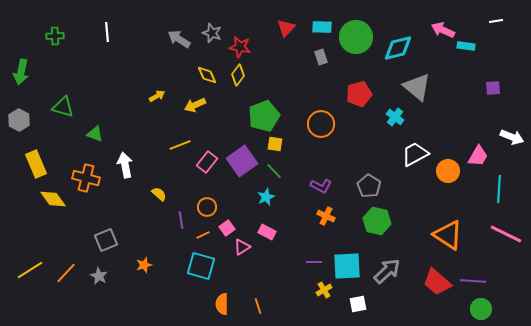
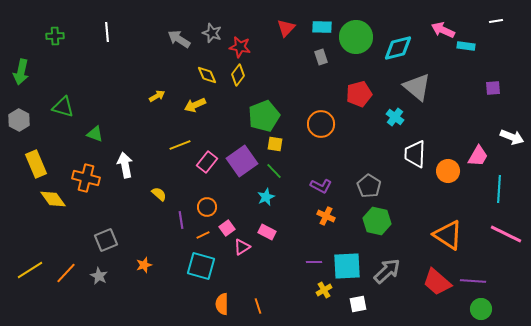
white trapezoid at (415, 154): rotated 60 degrees counterclockwise
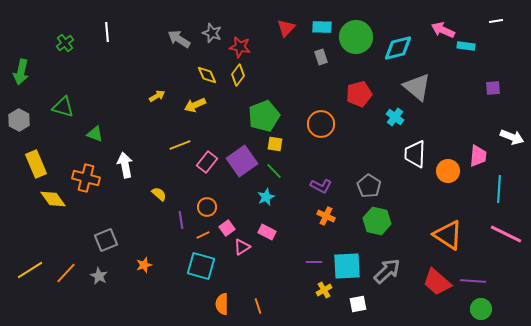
green cross at (55, 36): moved 10 px right, 7 px down; rotated 36 degrees counterclockwise
pink trapezoid at (478, 156): rotated 25 degrees counterclockwise
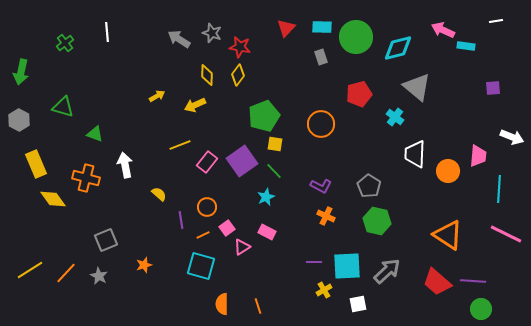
yellow diamond at (207, 75): rotated 25 degrees clockwise
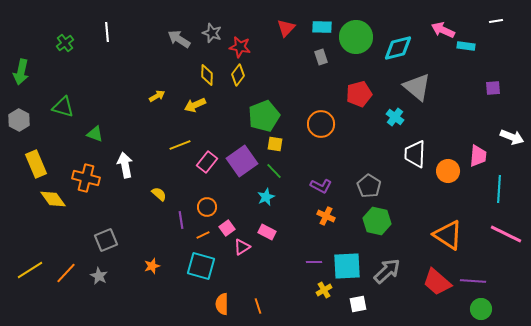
orange star at (144, 265): moved 8 px right, 1 px down
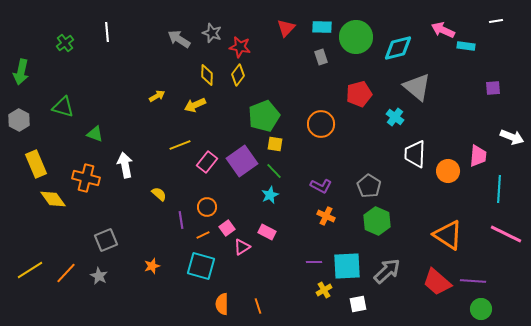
cyan star at (266, 197): moved 4 px right, 2 px up
green hexagon at (377, 221): rotated 12 degrees clockwise
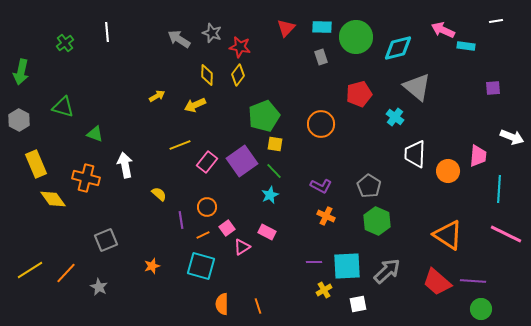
gray star at (99, 276): moved 11 px down
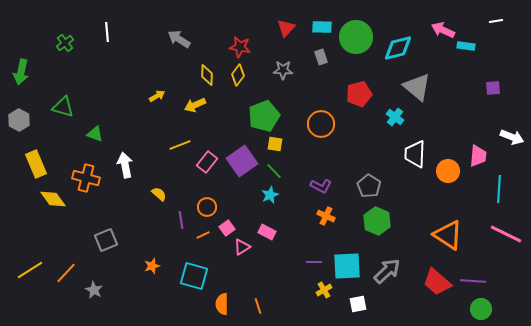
gray star at (212, 33): moved 71 px right, 37 px down; rotated 18 degrees counterclockwise
cyan square at (201, 266): moved 7 px left, 10 px down
gray star at (99, 287): moved 5 px left, 3 px down
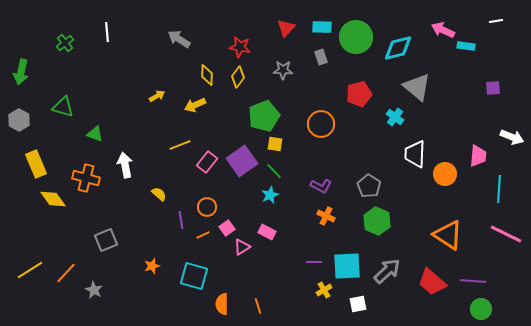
yellow diamond at (238, 75): moved 2 px down
orange circle at (448, 171): moved 3 px left, 3 px down
red trapezoid at (437, 282): moved 5 px left
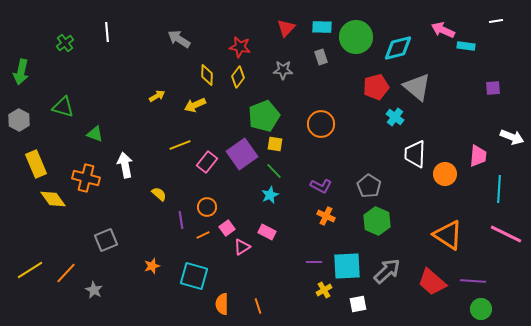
red pentagon at (359, 94): moved 17 px right, 7 px up
purple square at (242, 161): moved 7 px up
